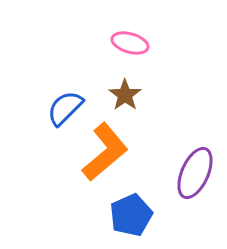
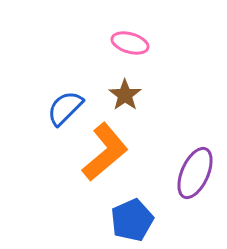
blue pentagon: moved 1 px right, 5 px down
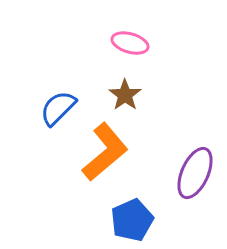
blue semicircle: moved 7 px left
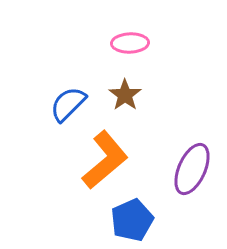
pink ellipse: rotated 18 degrees counterclockwise
blue semicircle: moved 10 px right, 4 px up
orange L-shape: moved 8 px down
purple ellipse: moved 3 px left, 4 px up
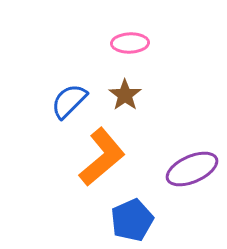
blue semicircle: moved 1 px right, 3 px up
orange L-shape: moved 3 px left, 3 px up
purple ellipse: rotated 42 degrees clockwise
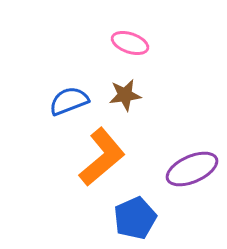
pink ellipse: rotated 21 degrees clockwise
brown star: rotated 28 degrees clockwise
blue semicircle: rotated 24 degrees clockwise
blue pentagon: moved 3 px right, 2 px up
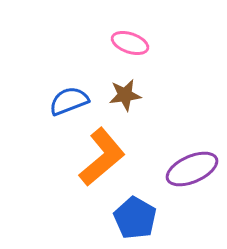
blue pentagon: rotated 18 degrees counterclockwise
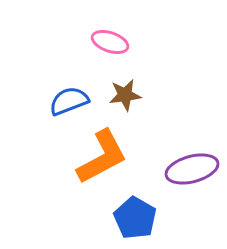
pink ellipse: moved 20 px left, 1 px up
orange L-shape: rotated 12 degrees clockwise
purple ellipse: rotated 9 degrees clockwise
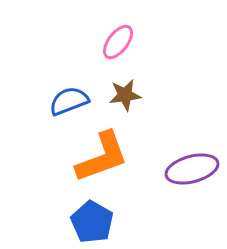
pink ellipse: moved 8 px right; rotated 72 degrees counterclockwise
orange L-shape: rotated 8 degrees clockwise
blue pentagon: moved 43 px left, 4 px down
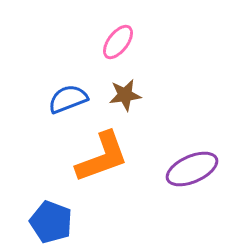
blue semicircle: moved 1 px left, 2 px up
purple ellipse: rotated 9 degrees counterclockwise
blue pentagon: moved 41 px left; rotated 9 degrees counterclockwise
